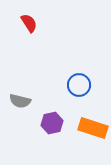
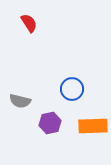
blue circle: moved 7 px left, 4 px down
purple hexagon: moved 2 px left
orange rectangle: moved 2 px up; rotated 20 degrees counterclockwise
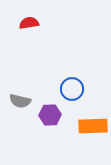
red semicircle: rotated 66 degrees counterclockwise
purple hexagon: moved 8 px up; rotated 10 degrees clockwise
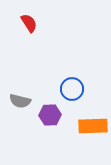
red semicircle: rotated 66 degrees clockwise
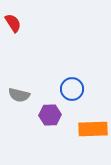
red semicircle: moved 16 px left
gray semicircle: moved 1 px left, 6 px up
orange rectangle: moved 3 px down
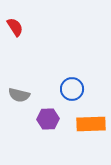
red semicircle: moved 2 px right, 4 px down
purple hexagon: moved 2 px left, 4 px down
orange rectangle: moved 2 px left, 5 px up
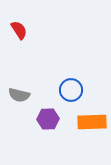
red semicircle: moved 4 px right, 3 px down
blue circle: moved 1 px left, 1 px down
orange rectangle: moved 1 px right, 2 px up
